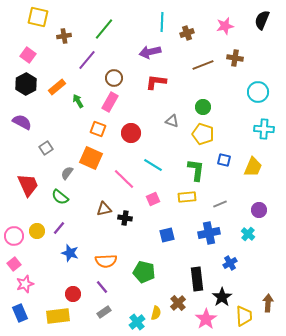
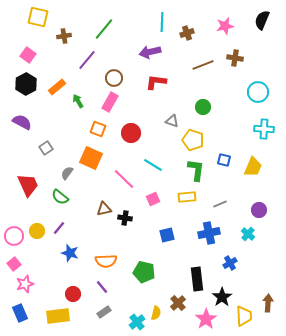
yellow pentagon at (203, 134): moved 10 px left, 6 px down
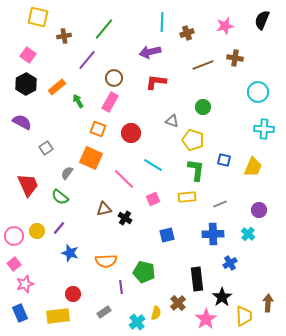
black cross at (125, 218): rotated 24 degrees clockwise
blue cross at (209, 233): moved 4 px right, 1 px down; rotated 10 degrees clockwise
purple line at (102, 287): moved 19 px right; rotated 32 degrees clockwise
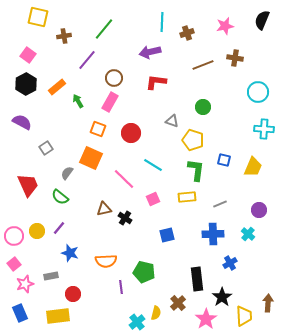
gray rectangle at (104, 312): moved 53 px left, 36 px up; rotated 24 degrees clockwise
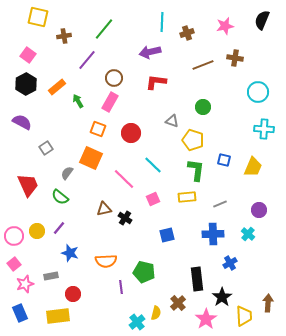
cyan line at (153, 165): rotated 12 degrees clockwise
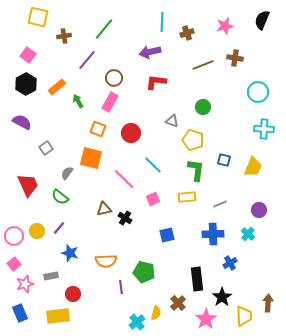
orange square at (91, 158): rotated 10 degrees counterclockwise
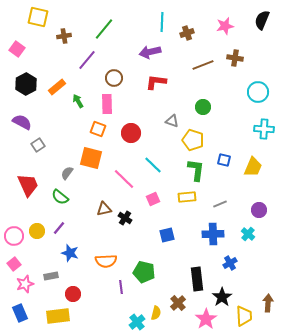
pink square at (28, 55): moved 11 px left, 6 px up
pink rectangle at (110, 102): moved 3 px left, 2 px down; rotated 30 degrees counterclockwise
gray square at (46, 148): moved 8 px left, 3 px up
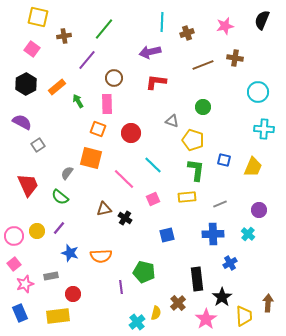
pink square at (17, 49): moved 15 px right
orange semicircle at (106, 261): moved 5 px left, 5 px up
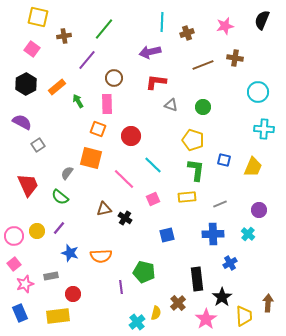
gray triangle at (172, 121): moved 1 px left, 16 px up
red circle at (131, 133): moved 3 px down
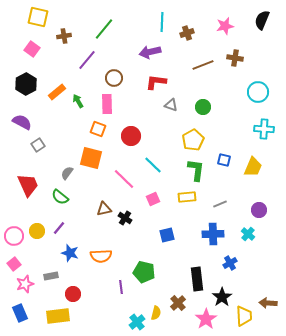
orange rectangle at (57, 87): moved 5 px down
yellow pentagon at (193, 140): rotated 25 degrees clockwise
brown arrow at (268, 303): rotated 90 degrees counterclockwise
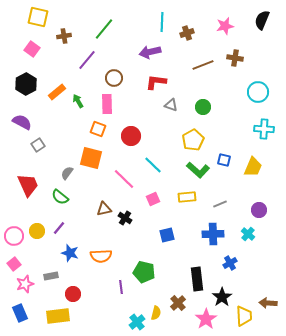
green L-shape at (196, 170): moved 2 px right; rotated 125 degrees clockwise
